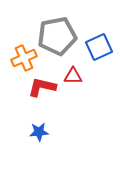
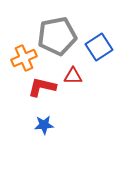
blue square: rotated 8 degrees counterclockwise
blue star: moved 5 px right, 7 px up
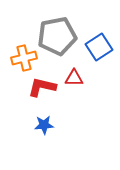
orange cross: rotated 10 degrees clockwise
red triangle: moved 1 px right, 2 px down
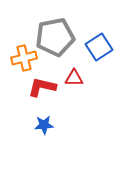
gray pentagon: moved 2 px left, 1 px down
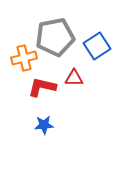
blue square: moved 2 px left, 1 px up
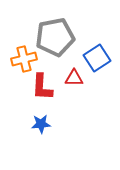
blue square: moved 12 px down
orange cross: moved 1 px down
red L-shape: rotated 100 degrees counterclockwise
blue star: moved 3 px left, 1 px up
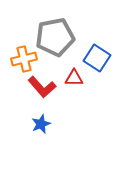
blue square: rotated 24 degrees counterclockwise
red L-shape: rotated 44 degrees counterclockwise
blue star: rotated 18 degrees counterclockwise
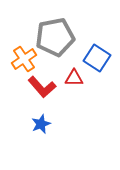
orange cross: rotated 20 degrees counterclockwise
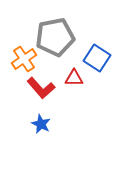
red L-shape: moved 1 px left, 1 px down
blue star: rotated 24 degrees counterclockwise
